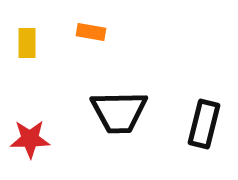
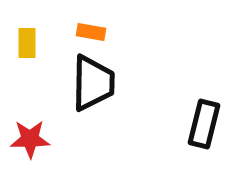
black trapezoid: moved 26 px left, 29 px up; rotated 88 degrees counterclockwise
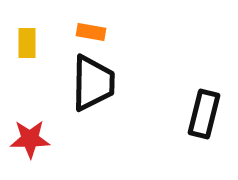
black rectangle: moved 10 px up
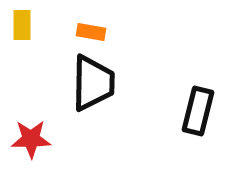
yellow rectangle: moved 5 px left, 18 px up
black rectangle: moved 6 px left, 3 px up
red star: moved 1 px right
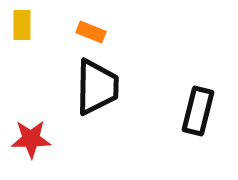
orange rectangle: rotated 12 degrees clockwise
black trapezoid: moved 4 px right, 4 px down
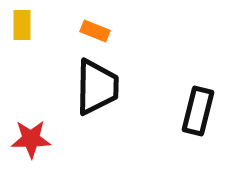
orange rectangle: moved 4 px right, 1 px up
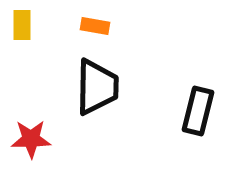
orange rectangle: moved 5 px up; rotated 12 degrees counterclockwise
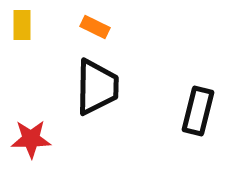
orange rectangle: moved 1 px down; rotated 16 degrees clockwise
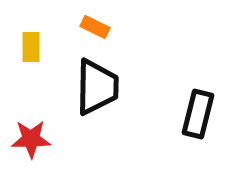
yellow rectangle: moved 9 px right, 22 px down
black rectangle: moved 3 px down
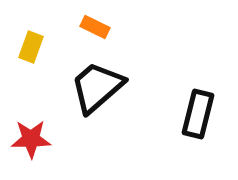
yellow rectangle: rotated 20 degrees clockwise
black trapezoid: rotated 132 degrees counterclockwise
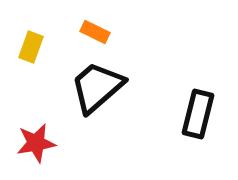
orange rectangle: moved 5 px down
red star: moved 5 px right, 4 px down; rotated 9 degrees counterclockwise
